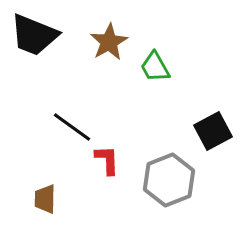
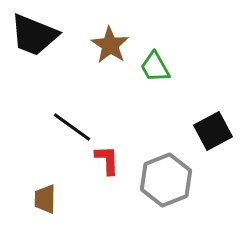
brown star: moved 1 px right, 3 px down; rotated 9 degrees counterclockwise
gray hexagon: moved 3 px left
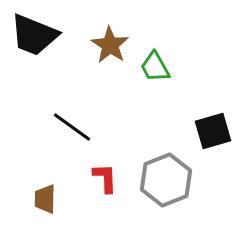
black square: rotated 12 degrees clockwise
red L-shape: moved 2 px left, 18 px down
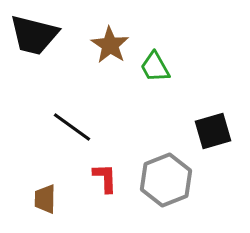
black trapezoid: rotated 8 degrees counterclockwise
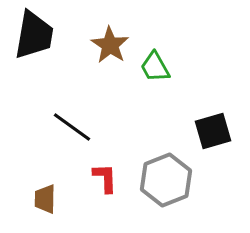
black trapezoid: rotated 94 degrees counterclockwise
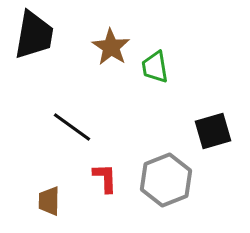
brown star: moved 1 px right, 2 px down
green trapezoid: rotated 20 degrees clockwise
brown trapezoid: moved 4 px right, 2 px down
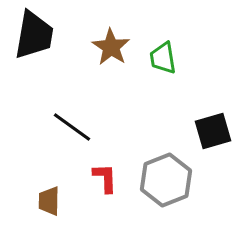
green trapezoid: moved 8 px right, 9 px up
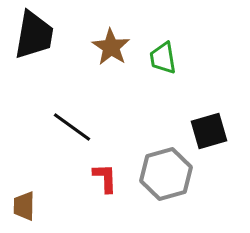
black square: moved 4 px left
gray hexagon: moved 6 px up; rotated 6 degrees clockwise
brown trapezoid: moved 25 px left, 5 px down
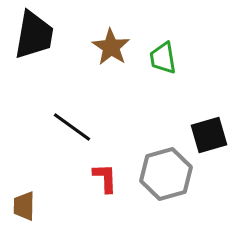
black square: moved 4 px down
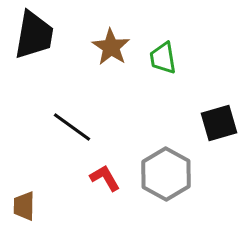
black square: moved 10 px right, 12 px up
gray hexagon: rotated 15 degrees counterclockwise
red L-shape: rotated 28 degrees counterclockwise
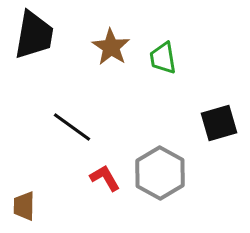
gray hexagon: moved 6 px left, 1 px up
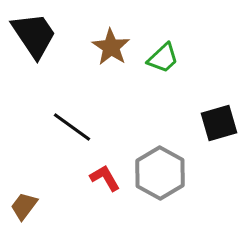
black trapezoid: rotated 44 degrees counterclockwise
green trapezoid: rotated 124 degrees counterclockwise
brown trapezoid: rotated 36 degrees clockwise
